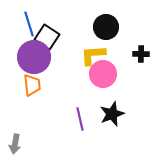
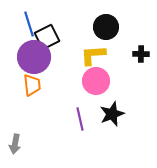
black square: rotated 30 degrees clockwise
pink circle: moved 7 px left, 7 px down
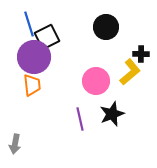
yellow L-shape: moved 37 px right, 17 px down; rotated 144 degrees clockwise
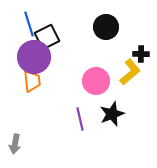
orange trapezoid: moved 4 px up
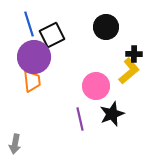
black square: moved 5 px right, 2 px up
black cross: moved 7 px left
yellow L-shape: moved 1 px left, 1 px up
pink circle: moved 5 px down
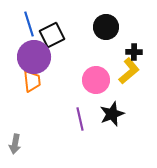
black cross: moved 2 px up
pink circle: moved 6 px up
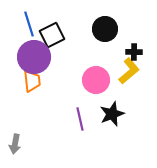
black circle: moved 1 px left, 2 px down
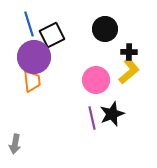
black cross: moved 5 px left
purple line: moved 12 px right, 1 px up
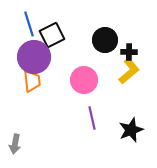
black circle: moved 11 px down
pink circle: moved 12 px left
black star: moved 19 px right, 16 px down
